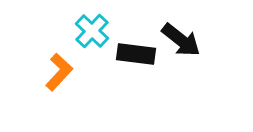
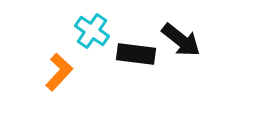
cyan cross: rotated 8 degrees counterclockwise
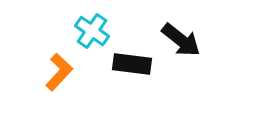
black rectangle: moved 4 px left, 10 px down
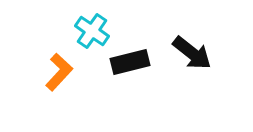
black arrow: moved 11 px right, 13 px down
black rectangle: moved 2 px left, 2 px up; rotated 21 degrees counterclockwise
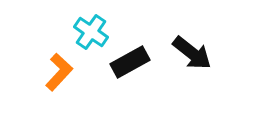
cyan cross: moved 1 px left, 1 px down
black rectangle: rotated 15 degrees counterclockwise
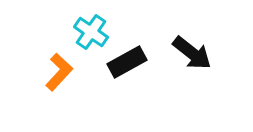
black rectangle: moved 3 px left
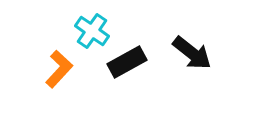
cyan cross: moved 1 px right, 1 px up
orange L-shape: moved 3 px up
